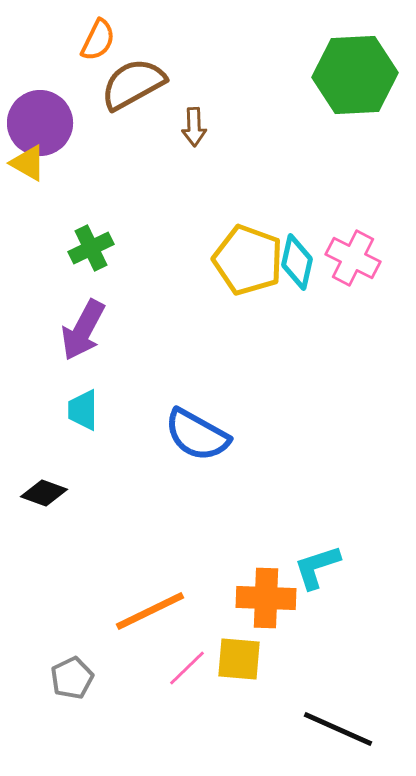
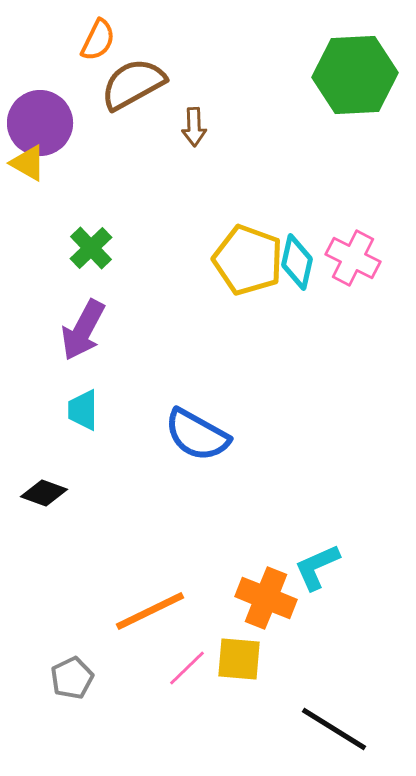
green cross: rotated 18 degrees counterclockwise
cyan L-shape: rotated 6 degrees counterclockwise
orange cross: rotated 20 degrees clockwise
black line: moved 4 px left; rotated 8 degrees clockwise
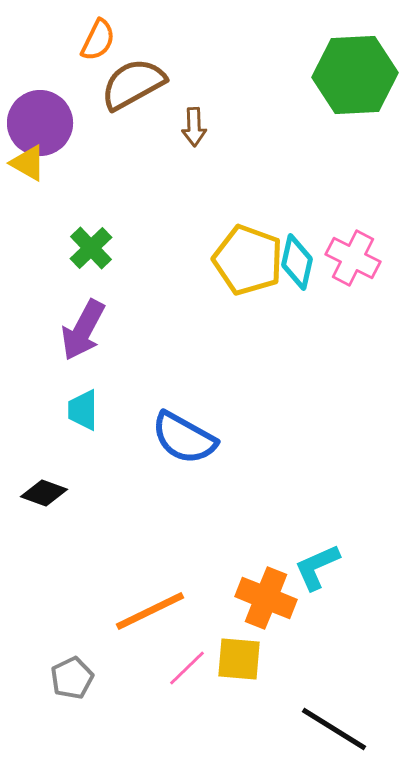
blue semicircle: moved 13 px left, 3 px down
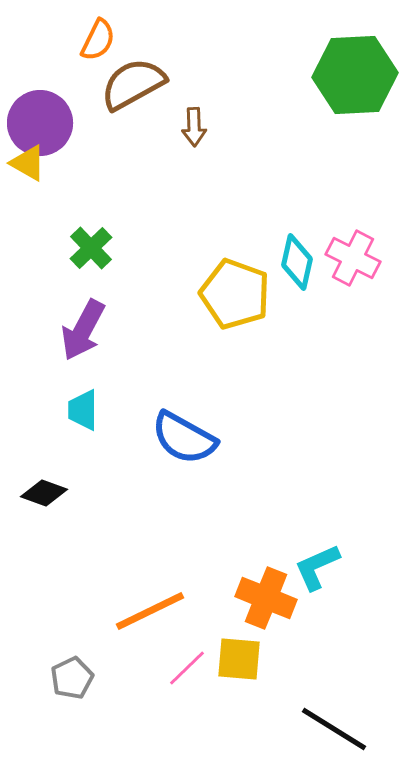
yellow pentagon: moved 13 px left, 34 px down
